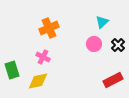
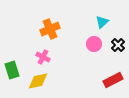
orange cross: moved 1 px right, 1 px down
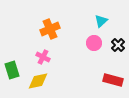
cyan triangle: moved 1 px left, 1 px up
pink circle: moved 1 px up
red rectangle: rotated 42 degrees clockwise
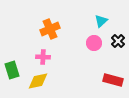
black cross: moved 4 px up
pink cross: rotated 24 degrees counterclockwise
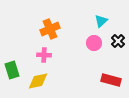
pink cross: moved 1 px right, 2 px up
red rectangle: moved 2 px left
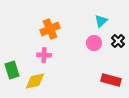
yellow diamond: moved 3 px left
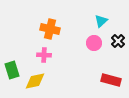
orange cross: rotated 36 degrees clockwise
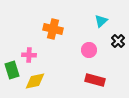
orange cross: moved 3 px right
pink circle: moved 5 px left, 7 px down
pink cross: moved 15 px left
red rectangle: moved 16 px left
